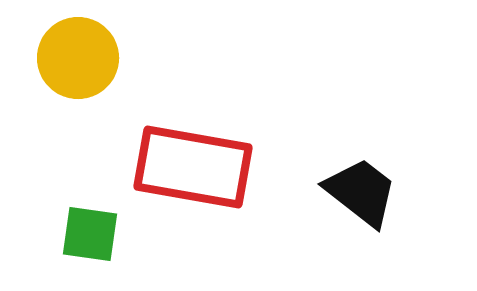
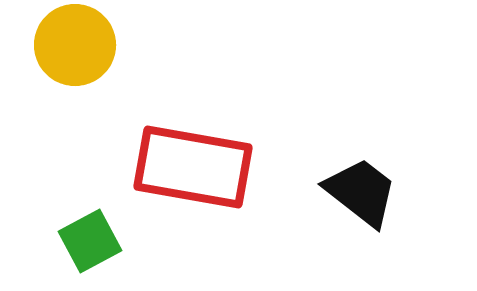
yellow circle: moved 3 px left, 13 px up
green square: moved 7 px down; rotated 36 degrees counterclockwise
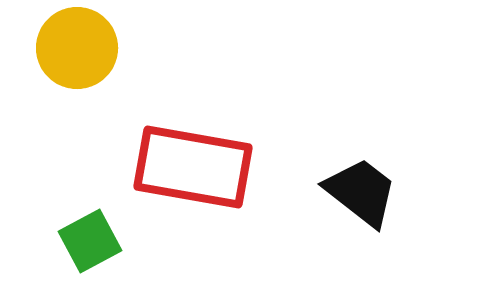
yellow circle: moved 2 px right, 3 px down
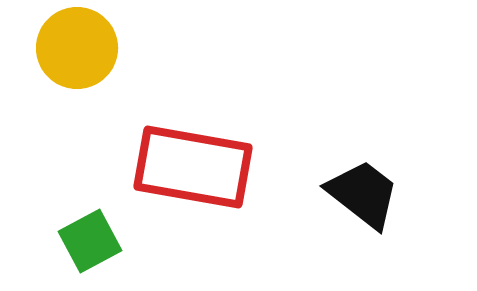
black trapezoid: moved 2 px right, 2 px down
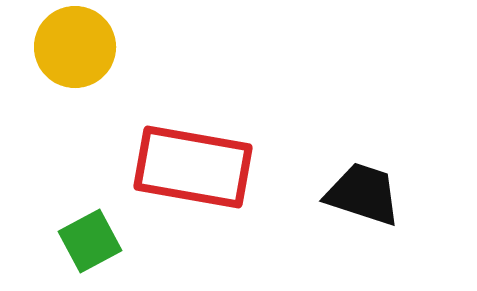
yellow circle: moved 2 px left, 1 px up
black trapezoid: rotated 20 degrees counterclockwise
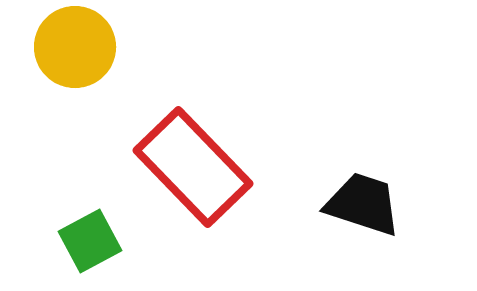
red rectangle: rotated 36 degrees clockwise
black trapezoid: moved 10 px down
